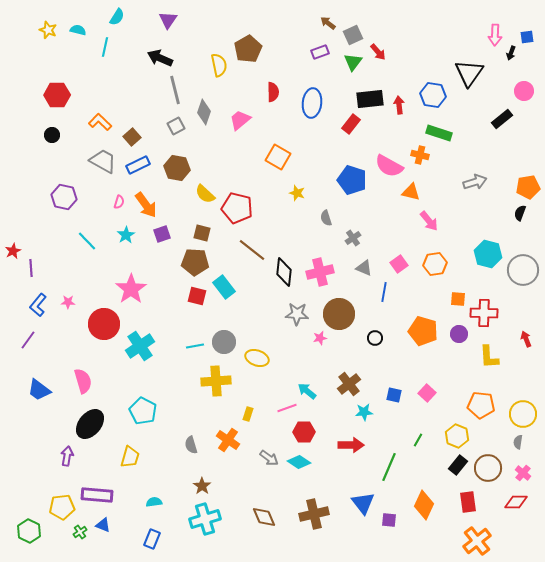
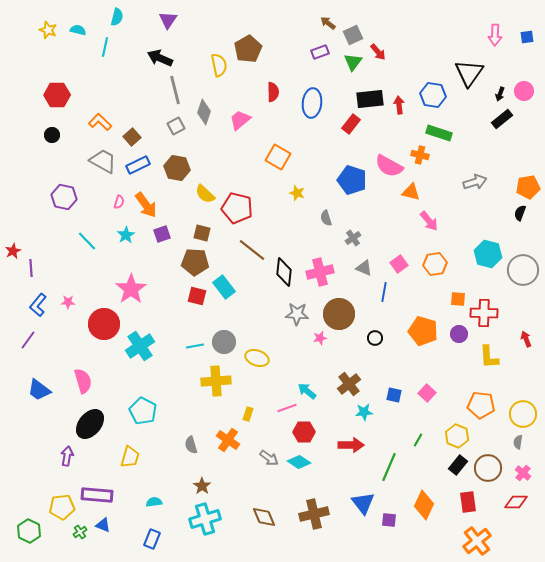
cyan semicircle at (117, 17): rotated 18 degrees counterclockwise
black arrow at (511, 53): moved 11 px left, 41 px down
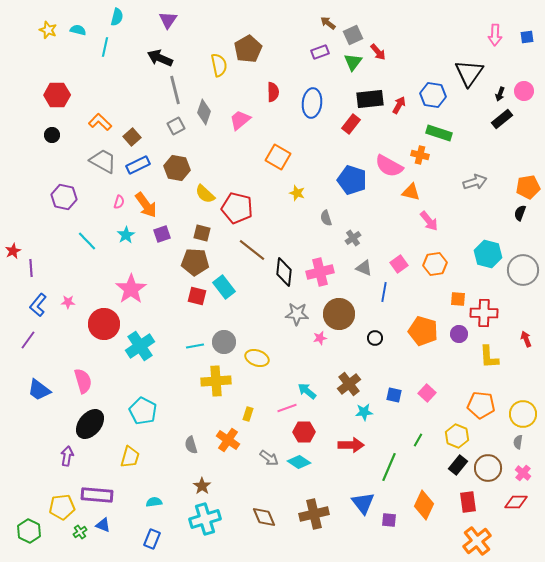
red arrow at (399, 105): rotated 36 degrees clockwise
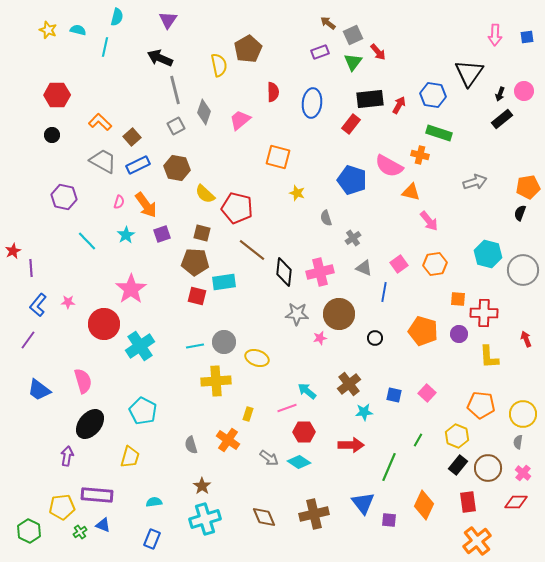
orange square at (278, 157): rotated 15 degrees counterclockwise
cyan rectangle at (224, 287): moved 5 px up; rotated 60 degrees counterclockwise
